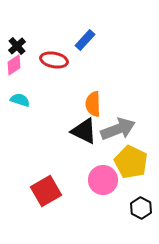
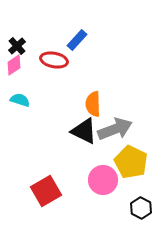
blue rectangle: moved 8 px left
gray arrow: moved 3 px left
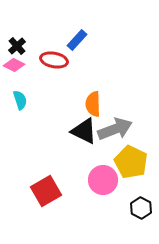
pink diamond: rotated 60 degrees clockwise
cyan semicircle: rotated 54 degrees clockwise
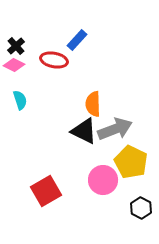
black cross: moved 1 px left
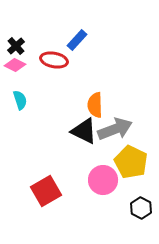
pink diamond: moved 1 px right
orange semicircle: moved 2 px right, 1 px down
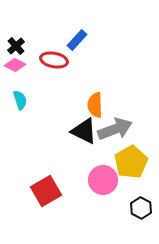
yellow pentagon: rotated 16 degrees clockwise
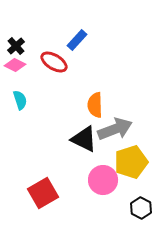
red ellipse: moved 2 px down; rotated 20 degrees clockwise
black triangle: moved 8 px down
yellow pentagon: rotated 12 degrees clockwise
red square: moved 3 px left, 2 px down
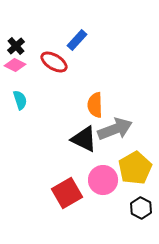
yellow pentagon: moved 4 px right, 6 px down; rotated 12 degrees counterclockwise
red square: moved 24 px right
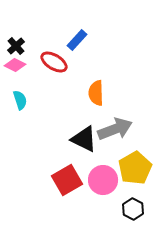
orange semicircle: moved 1 px right, 12 px up
red square: moved 13 px up
black hexagon: moved 8 px left, 1 px down
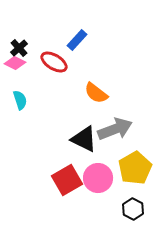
black cross: moved 3 px right, 2 px down
pink diamond: moved 2 px up
orange semicircle: rotated 50 degrees counterclockwise
pink circle: moved 5 px left, 2 px up
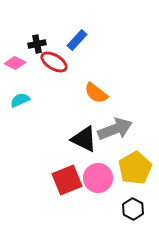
black cross: moved 18 px right, 4 px up; rotated 30 degrees clockwise
cyan semicircle: rotated 96 degrees counterclockwise
red square: rotated 8 degrees clockwise
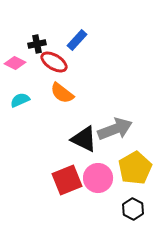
orange semicircle: moved 34 px left
